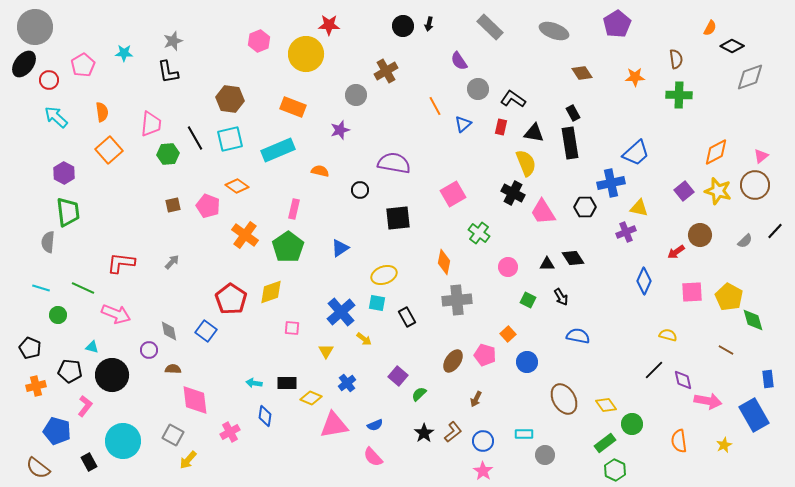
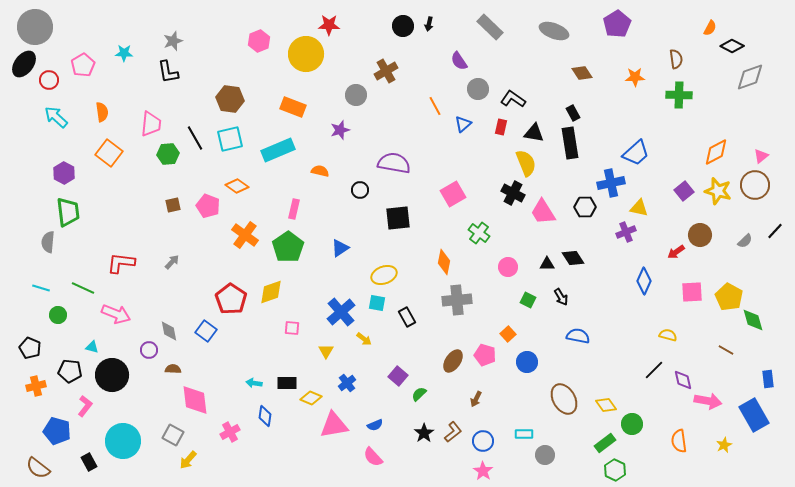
orange square at (109, 150): moved 3 px down; rotated 12 degrees counterclockwise
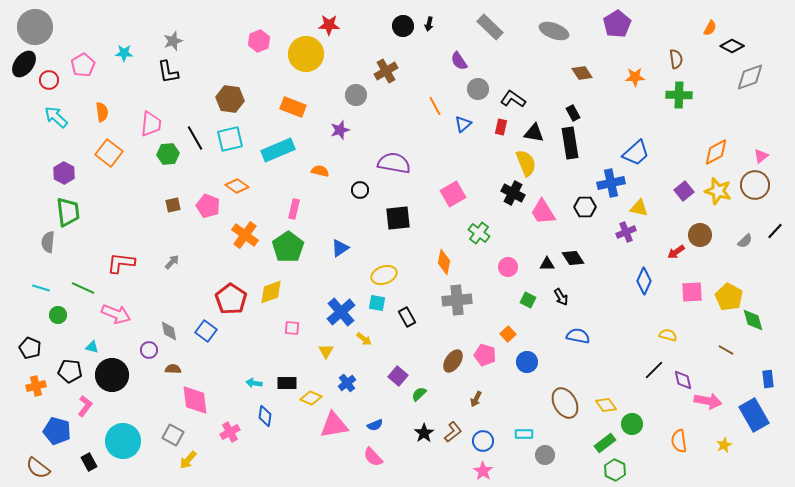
brown ellipse at (564, 399): moved 1 px right, 4 px down
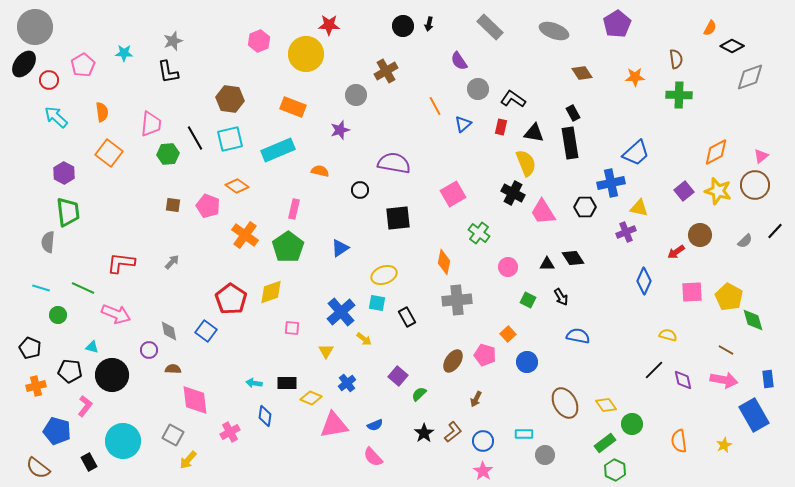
brown square at (173, 205): rotated 21 degrees clockwise
pink arrow at (708, 401): moved 16 px right, 21 px up
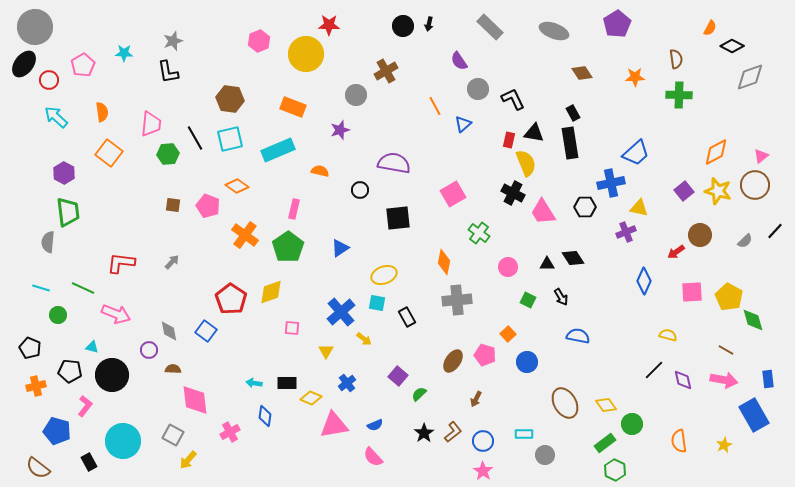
black L-shape at (513, 99): rotated 30 degrees clockwise
red rectangle at (501, 127): moved 8 px right, 13 px down
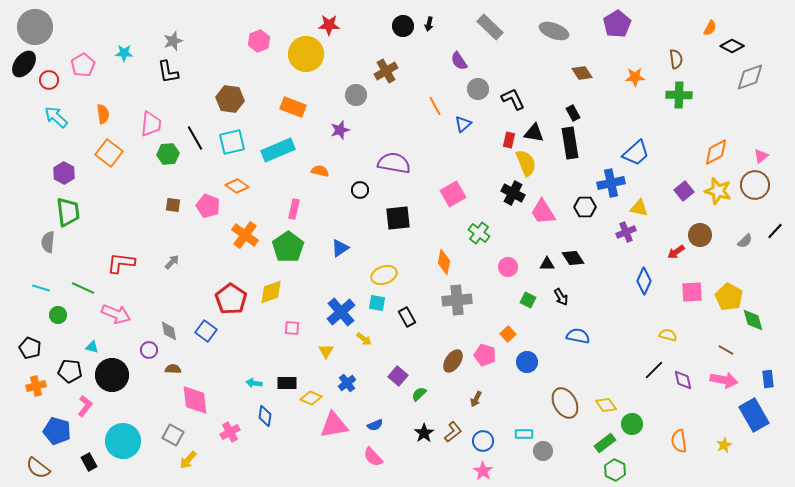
orange semicircle at (102, 112): moved 1 px right, 2 px down
cyan square at (230, 139): moved 2 px right, 3 px down
gray circle at (545, 455): moved 2 px left, 4 px up
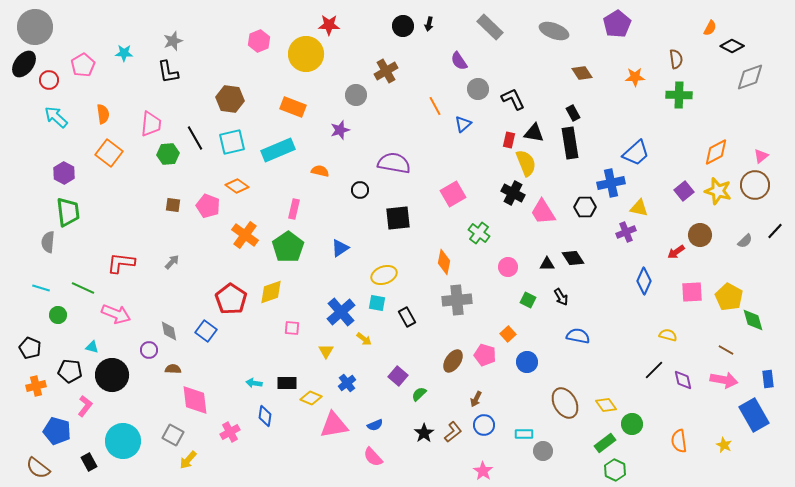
blue circle at (483, 441): moved 1 px right, 16 px up
yellow star at (724, 445): rotated 21 degrees counterclockwise
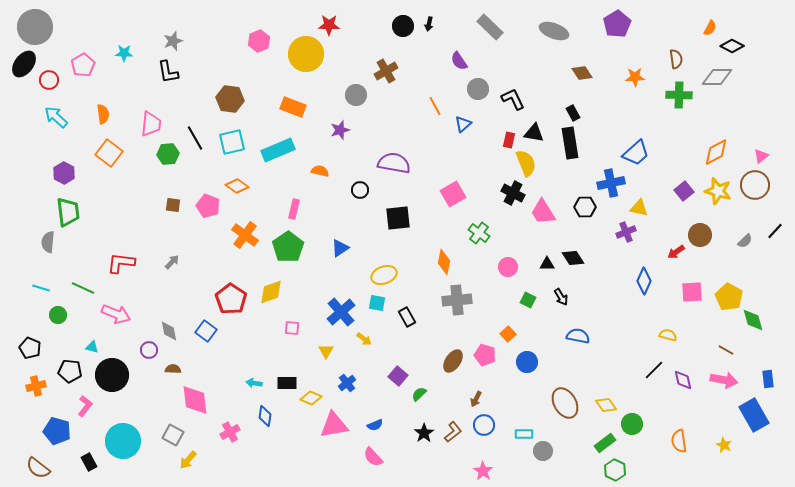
gray diamond at (750, 77): moved 33 px left; rotated 20 degrees clockwise
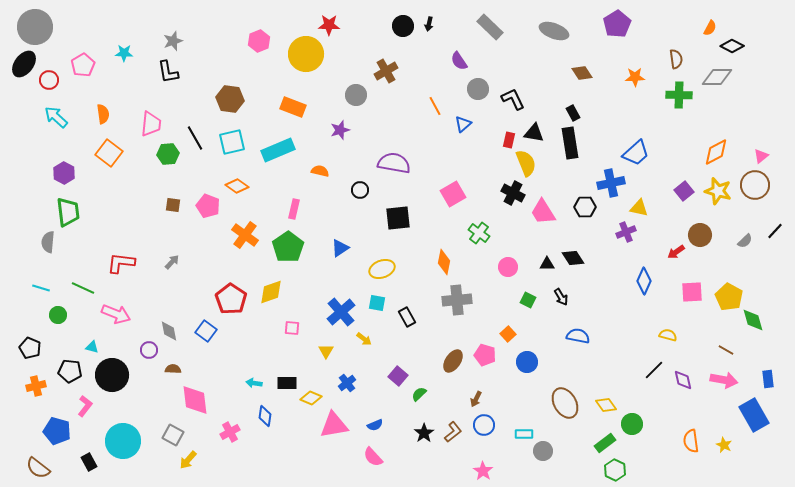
yellow ellipse at (384, 275): moved 2 px left, 6 px up
orange semicircle at (679, 441): moved 12 px right
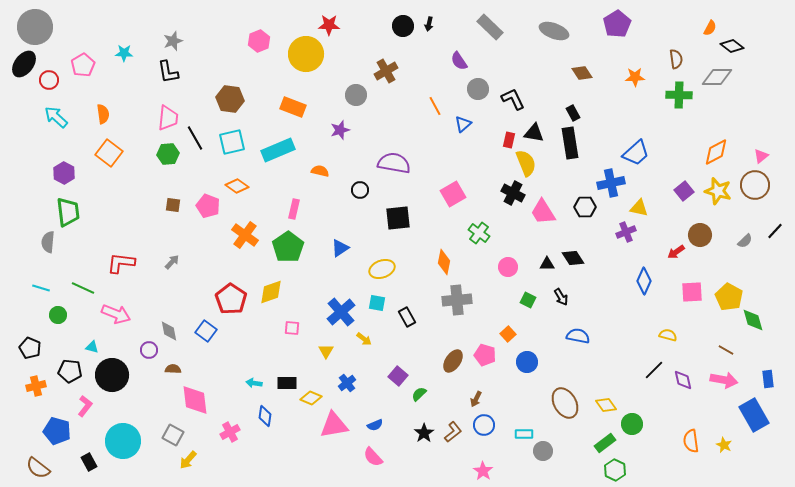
black diamond at (732, 46): rotated 10 degrees clockwise
pink trapezoid at (151, 124): moved 17 px right, 6 px up
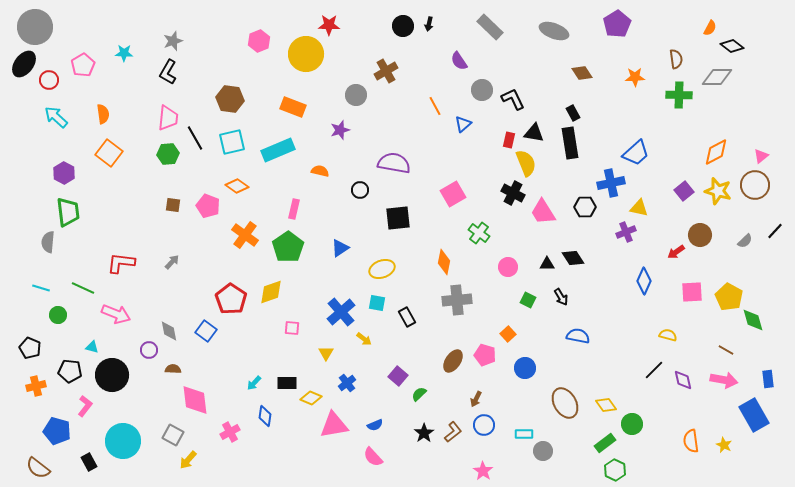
black L-shape at (168, 72): rotated 40 degrees clockwise
gray circle at (478, 89): moved 4 px right, 1 px down
yellow triangle at (326, 351): moved 2 px down
blue circle at (527, 362): moved 2 px left, 6 px down
cyan arrow at (254, 383): rotated 56 degrees counterclockwise
